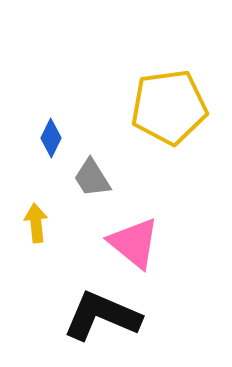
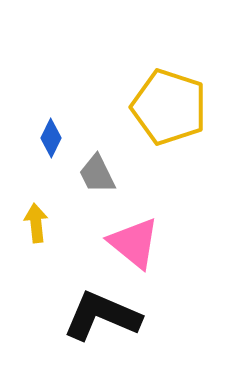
yellow pentagon: rotated 26 degrees clockwise
gray trapezoid: moved 5 px right, 4 px up; rotated 6 degrees clockwise
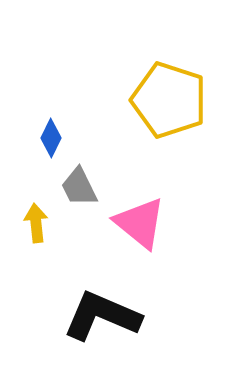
yellow pentagon: moved 7 px up
gray trapezoid: moved 18 px left, 13 px down
pink triangle: moved 6 px right, 20 px up
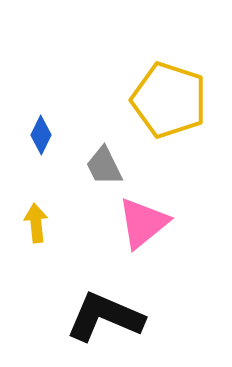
blue diamond: moved 10 px left, 3 px up
gray trapezoid: moved 25 px right, 21 px up
pink triangle: moved 3 px right; rotated 42 degrees clockwise
black L-shape: moved 3 px right, 1 px down
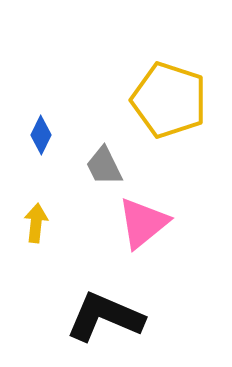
yellow arrow: rotated 12 degrees clockwise
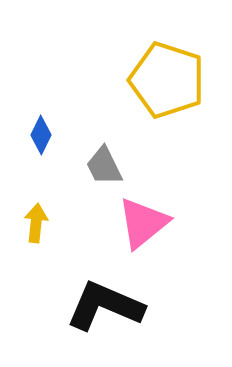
yellow pentagon: moved 2 px left, 20 px up
black L-shape: moved 11 px up
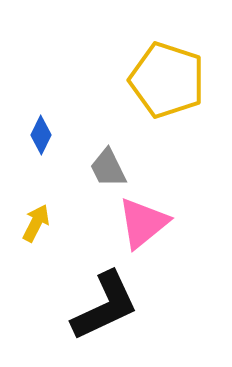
gray trapezoid: moved 4 px right, 2 px down
yellow arrow: rotated 21 degrees clockwise
black L-shape: rotated 132 degrees clockwise
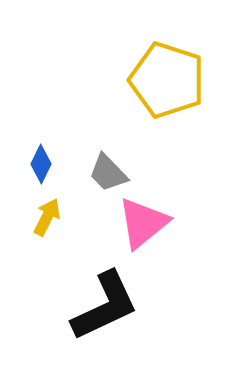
blue diamond: moved 29 px down
gray trapezoid: moved 5 px down; rotated 18 degrees counterclockwise
yellow arrow: moved 11 px right, 6 px up
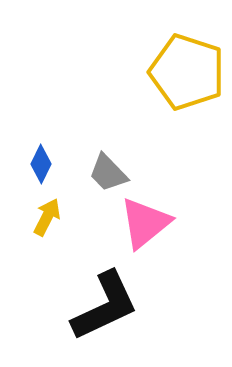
yellow pentagon: moved 20 px right, 8 px up
pink triangle: moved 2 px right
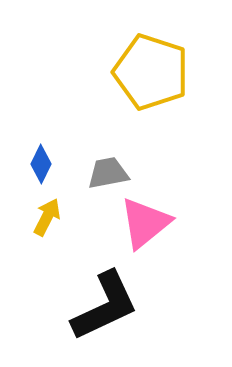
yellow pentagon: moved 36 px left
gray trapezoid: rotated 123 degrees clockwise
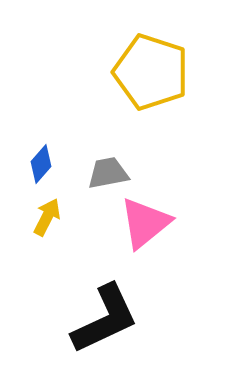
blue diamond: rotated 15 degrees clockwise
black L-shape: moved 13 px down
